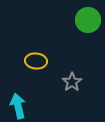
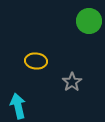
green circle: moved 1 px right, 1 px down
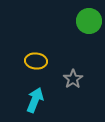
gray star: moved 1 px right, 3 px up
cyan arrow: moved 17 px right, 6 px up; rotated 35 degrees clockwise
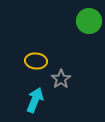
gray star: moved 12 px left
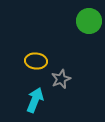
gray star: rotated 12 degrees clockwise
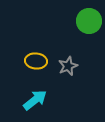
gray star: moved 7 px right, 13 px up
cyan arrow: rotated 30 degrees clockwise
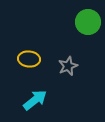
green circle: moved 1 px left, 1 px down
yellow ellipse: moved 7 px left, 2 px up
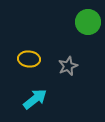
cyan arrow: moved 1 px up
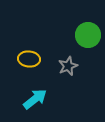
green circle: moved 13 px down
